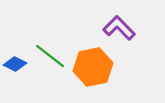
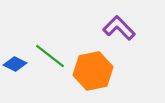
orange hexagon: moved 4 px down
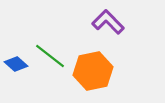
purple L-shape: moved 11 px left, 6 px up
blue diamond: moved 1 px right; rotated 15 degrees clockwise
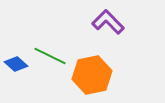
green line: rotated 12 degrees counterclockwise
orange hexagon: moved 1 px left, 4 px down
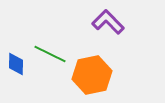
green line: moved 2 px up
blue diamond: rotated 50 degrees clockwise
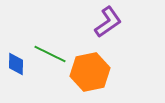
purple L-shape: rotated 100 degrees clockwise
orange hexagon: moved 2 px left, 3 px up
